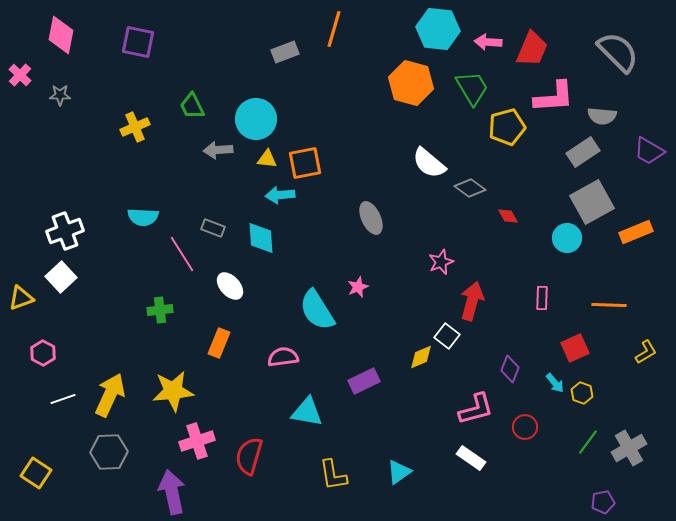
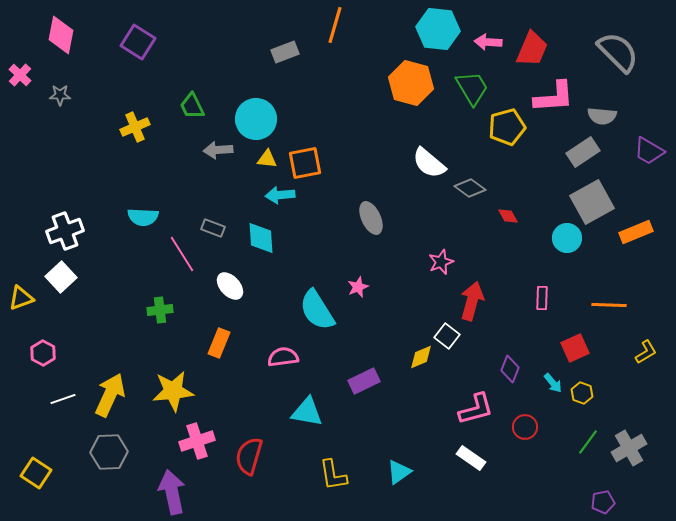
orange line at (334, 29): moved 1 px right, 4 px up
purple square at (138, 42): rotated 20 degrees clockwise
cyan arrow at (555, 383): moved 2 px left
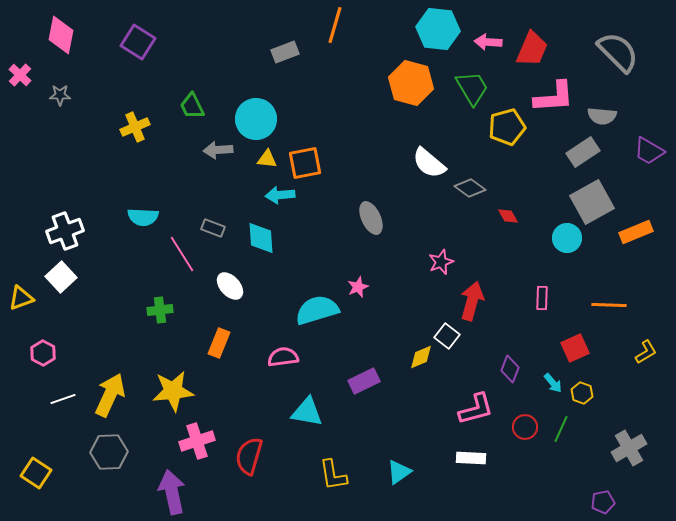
cyan semicircle at (317, 310): rotated 105 degrees clockwise
green line at (588, 442): moved 27 px left, 13 px up; rotated 12 degrees counterclockwise
white rectangle at (471, 458): rotated 32 degrees counterclockwise
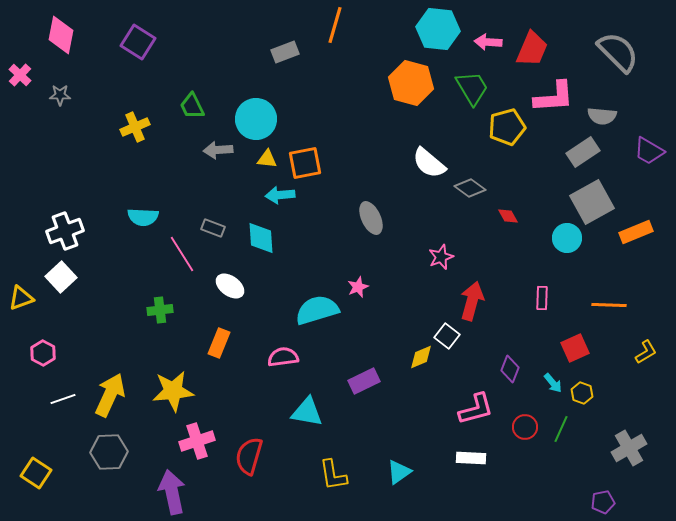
pink star at (441, 262): moved 5 px up
white ellipse at (230, 286): rotated 12 degrees counterclockwise
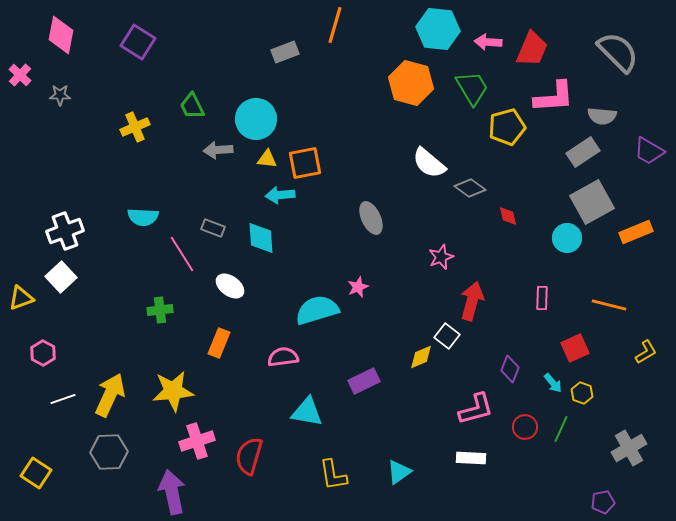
red diamond at (508, 216): rotated 15 degrees clockwise
orange line at (609, 305): rotated 12 degrees clockwise
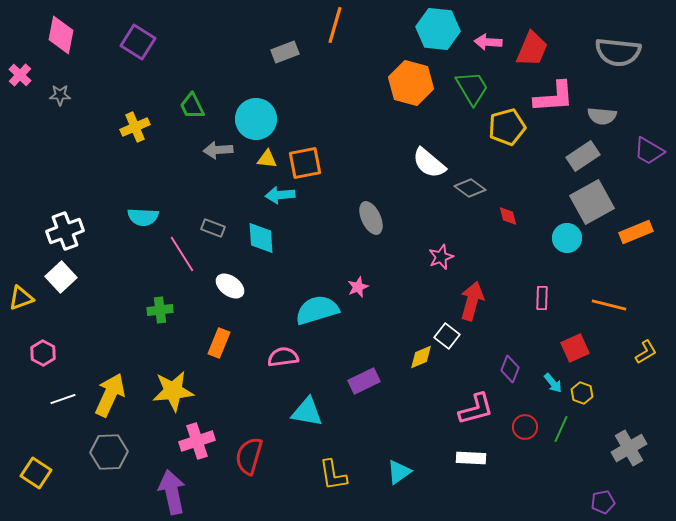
gray semicircle at (618, 52): rotated 141 degrees clockwise
gray rectangle at (583, 152): moved 4 px down
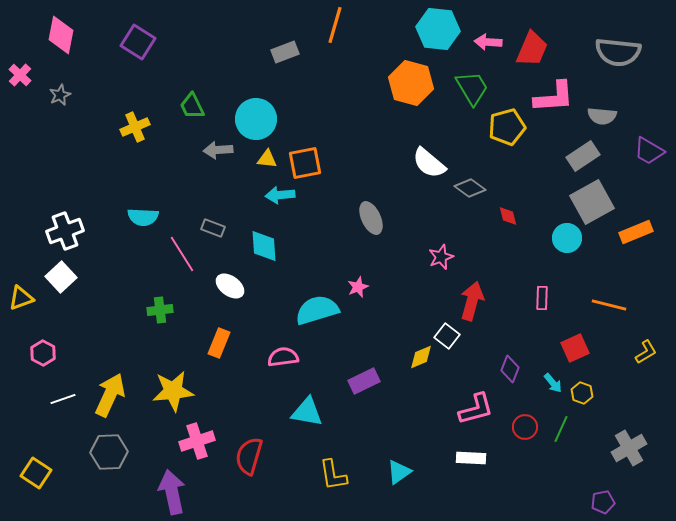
gray star at (60, 95): rotated 25 degrees counterclockwise
cyan diamond at (261, 238): moved 3 px right, 8 px down
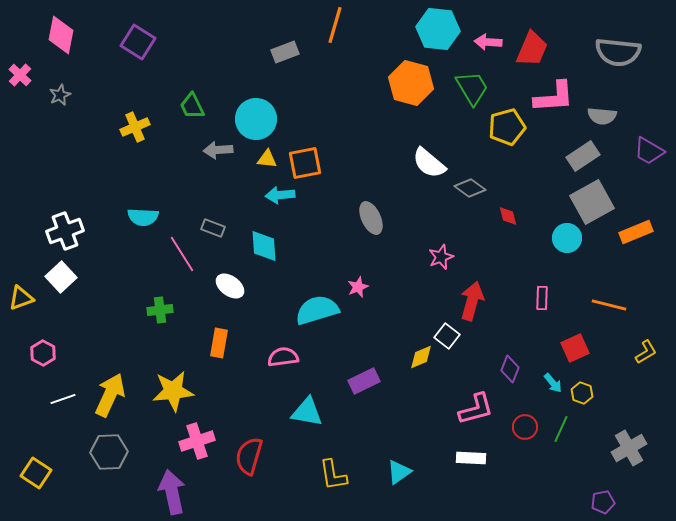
orange rectangle at (219, 343): rotated 12 degrees counterclockwise
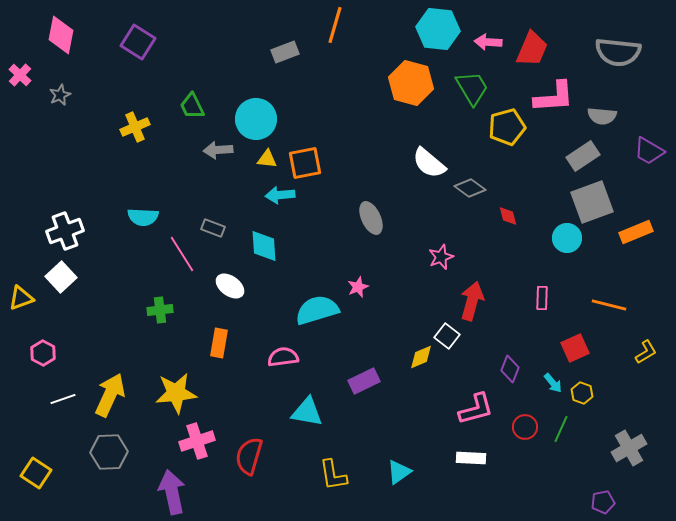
gray square at (592, 202): rotated 9 degrees clockwise
yellow star at (173, 391): moved 3 px right, 2 px down
